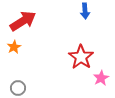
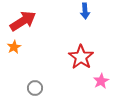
pink star: moved 3 px down
gray circle: moved 17 px right
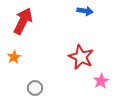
blue arrow: rotated 77 degrees counterclockwise
red arrow: rotated 32 degrees counterclockwise
orange star: moved 10 px down
red star: rotated 10 degrees counterclockwise
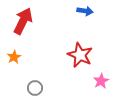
red star: moved 1 px left, 2 px up
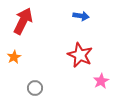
blue arrow: moved 4 px left, 5 px down
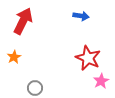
red star: moved 8 px right, 3 px down
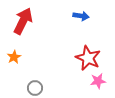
pink star: moved 3 px left; rotated 21 degrees clockwise
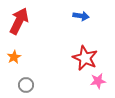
red arrow: moved 4 px left
red star: moved 3 px left
gray circle: moved 9 px left, 3 px up
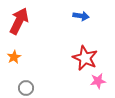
gray circle: moved 3 px down
